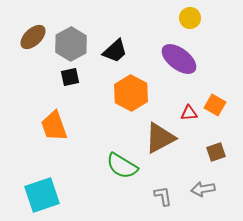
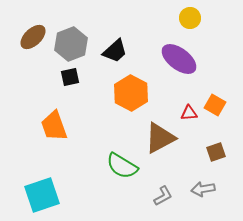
gray hexagon: rotated 8 degrees clockwise
gray L-shape: rotated 70 degrees clockwise
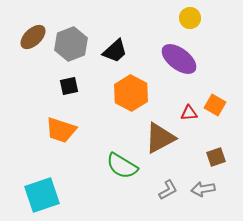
black square: moved 1 px left, 9 px down
orange trapezoid: moved 7 px right, 4 px down; rotated 52 degrees counterclockwise
brown square: moved 5 px down
gray L-shape: moved 5 px right, 6 px up
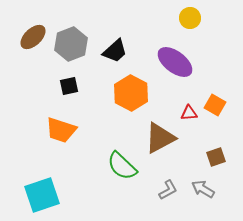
purple ellipse: moved 4 px left, 3 px down
green semicircle: rotated 12 degrees clockwise
gray arrow: rotated 40 degrees clockwise
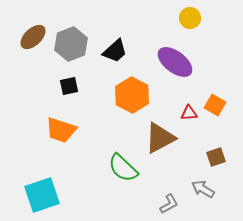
orange hexagon: moved 1 px right, 2 px down
green semicircle: moved 1 px right, 2 px down
gray L-shape: moved 1 px right, 14 px down
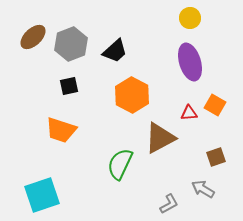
purple ellipse: moved 15 px right; rotated 36 degrees clockwise
green semicircle: moved 3 px left, 4 px up; rotated 72 degrees clockwise
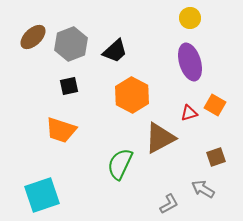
red triangle: rotated 12 degrees counterclockwise
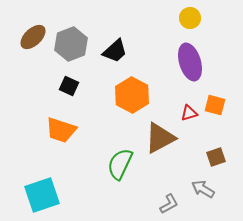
black square: rotated 36 degrees clockwise
orange square: rotated 15 degrees counterclockwise
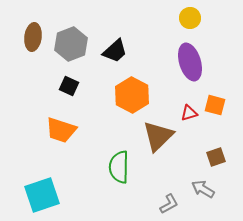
brown ellipse: rotated 40 degrees counterclockwise
brown triangle: moved 2 px left, 2 px up; rotated 16 degrees counterclockwise
green semicircle: moved 1 px left, 3 px down; rotated 24 degrees counterclockwise
